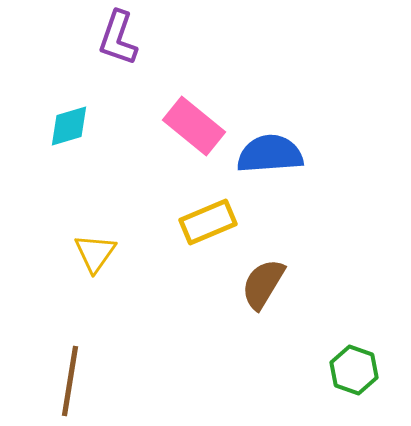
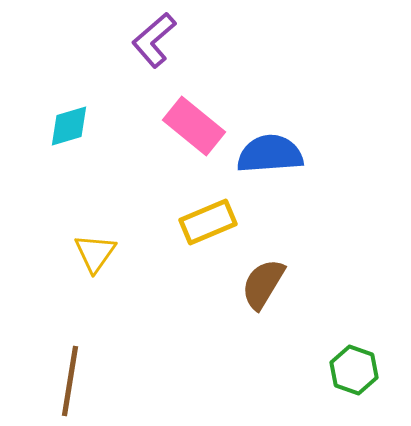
purple L-shape: moved 36 px right, 2 px down; rotated 30 degrees clockwise
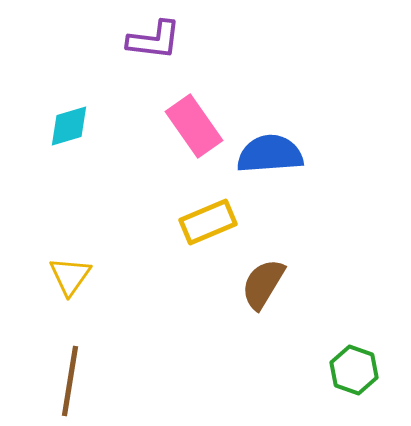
purple L-shape: rotated 132 degrees counterclockwise
pink rectangle: rotated 16 degrees clockwise
yellow triangle: moved 25 px left, 23 px down
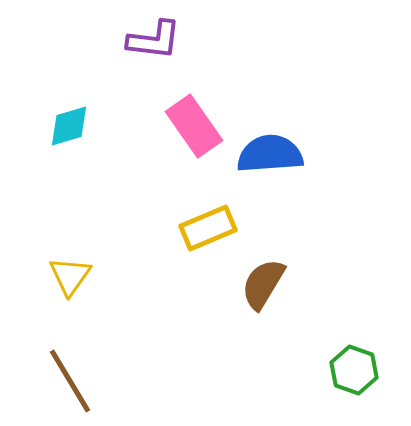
yellow rectangle: moved 6 px down
brown line: rotated 40 degrees counterclockwise
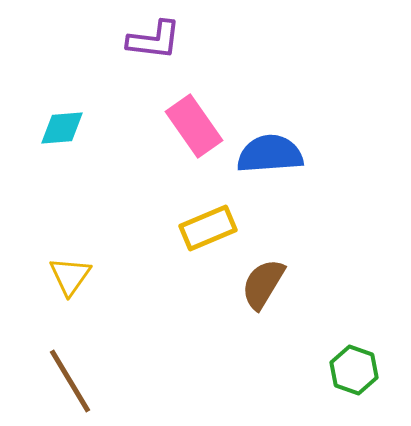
cyan diamond: moved 7 px left, 2 px down; rotated 12 degrees clockwise
